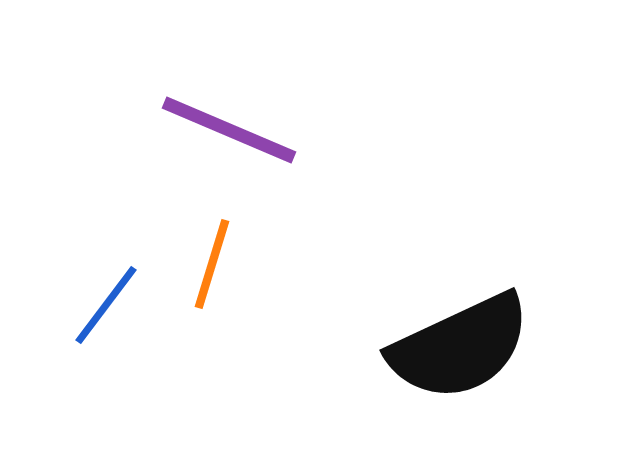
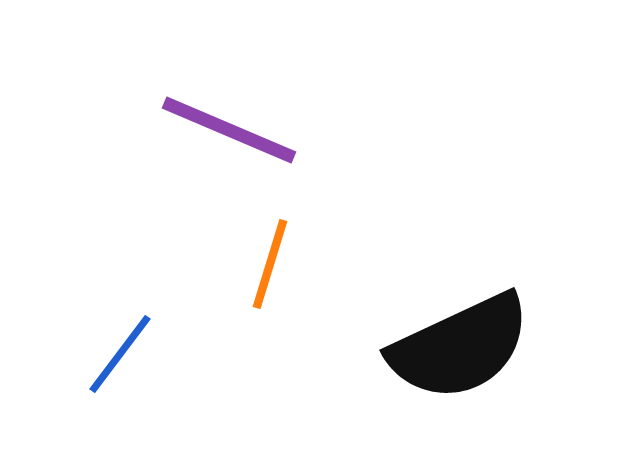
orange line: moved 58 px right
blue line: moved 14 px right, 49 px down
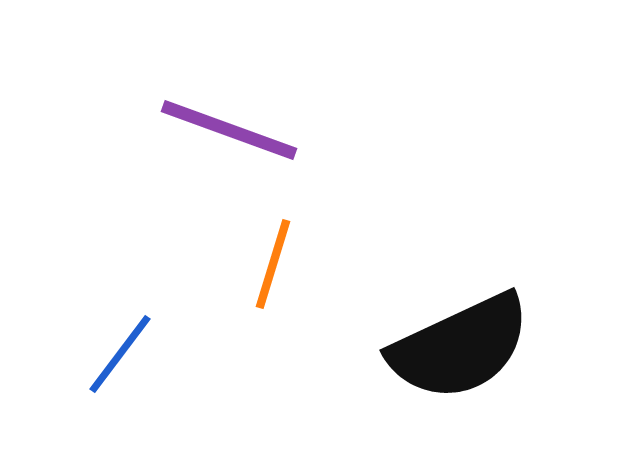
purple line: rotated 3 degrees counterclockwise
orange line: moved 3 px right
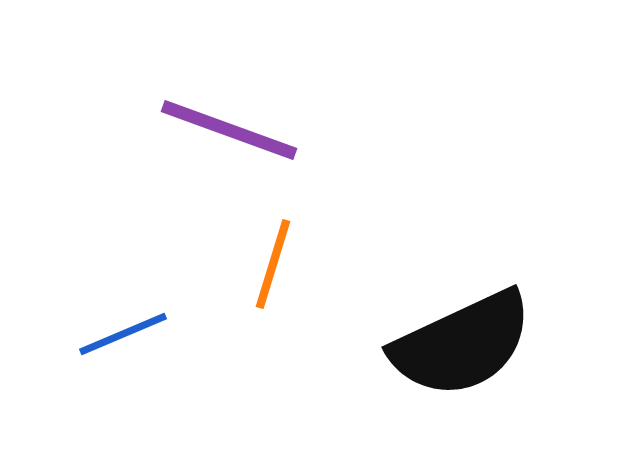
black semicircle: moved 2 px right, 3 px up
blue line: moved 3 px right, 20 px up; rotated 30 degrees clockwise
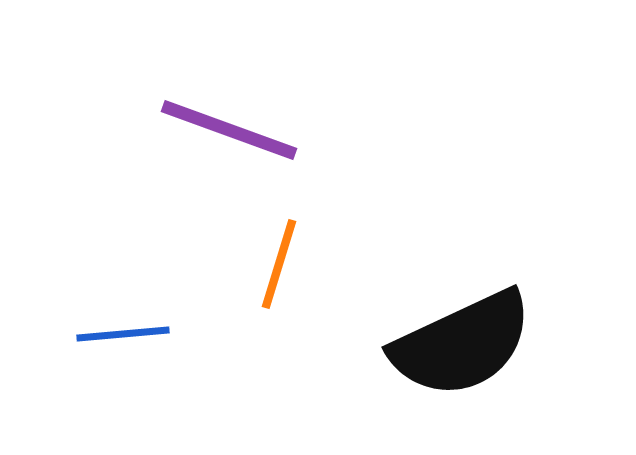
orange line: moved 6 px right
blue line: rotated 18 degrees clockwise
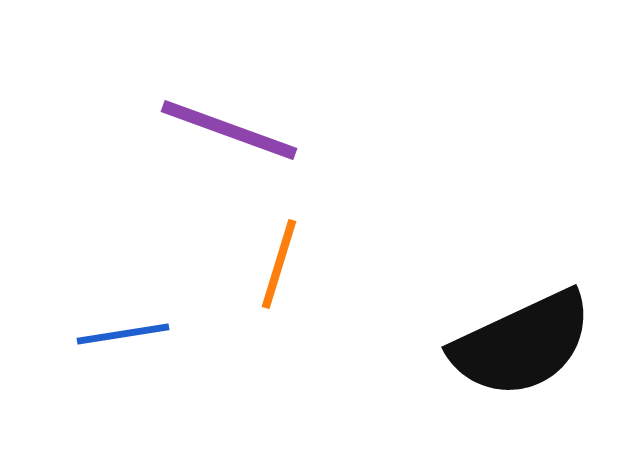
blue line: rotated 4 degrees counterclockwise
black semicircle: moved 60 px right
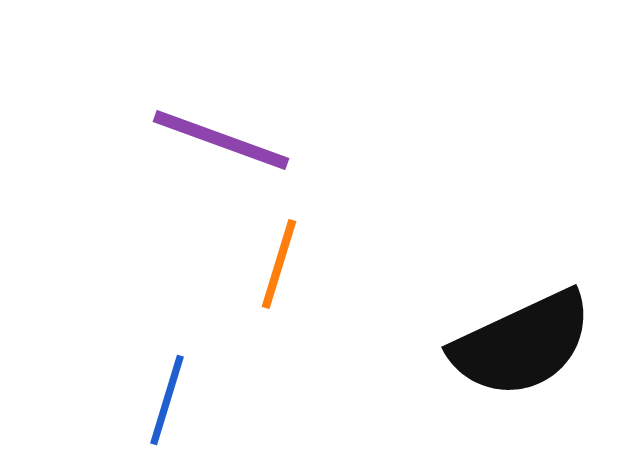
purple line: moved 8 px left, 10 px down
blue line: moved 44 px right, 66 px down; rotated 64 degrees counterclockwise
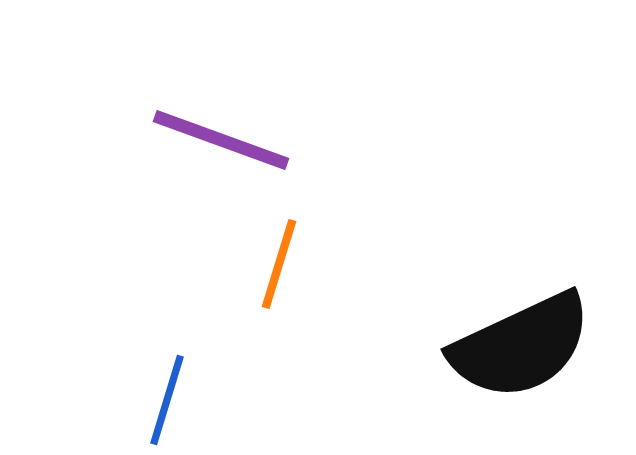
black semicircle: moved 1 px left, 2 px down
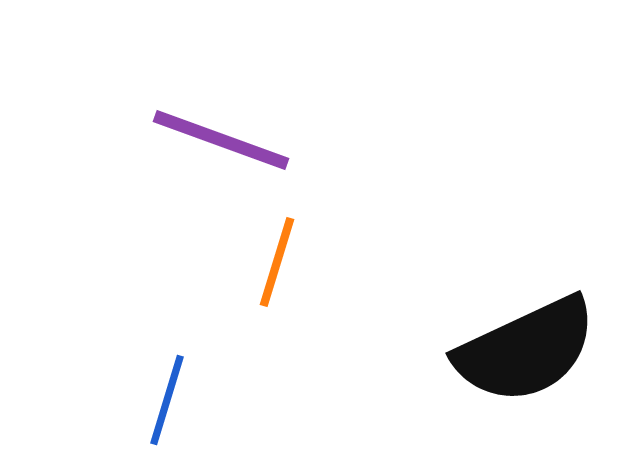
orange line: moved 2 px left, 2 px up
black semicircle: moved 5 px right, 4 px down
